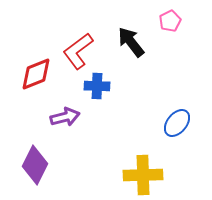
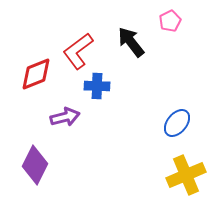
yellow cross: moved 43 px right; rotated 21 degrees counterclockwise
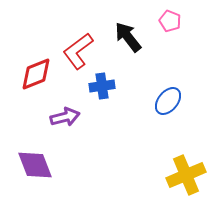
pink pentagon: rotated 25 degrees counterclockwise
black arrow: moved 3 px left, 5 px up
blue cross: moved 5 px right; rotated 10 degrees counterclockwise
blue ellipse: moved 9 px left, 22 px up
purple diamond: rotated 48 degrees counterclockwise
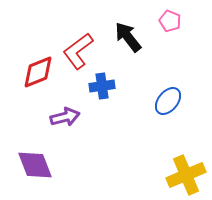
red diamond: moved 2 px right, 2 px up
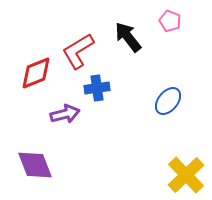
red L-shape: rotated 6 degrees clockwise
red diamond: moved 2 px left, 1 px down
blue cross: moved 5 px left, 2 px down
purple arrow: moved 3 px up
yellow cross: rotated 21 degrees counterclockwise
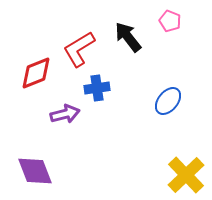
red L-shape: moved 1 px right, 2 px up
purple diamond: moved 6 px down
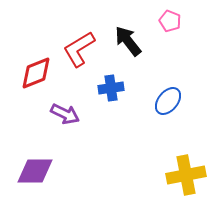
black arrow: moved 4 px down
blue cross: moved 14 px right
purple arrow: rotated 40 degrees clockwise
purple diamond: rotated 69 degrees counterclockwise
yellow cross: rotated 33 degrees clockwise
